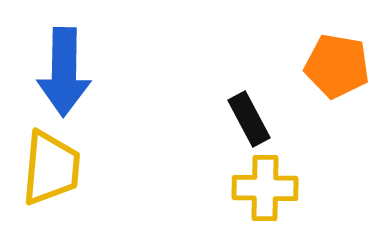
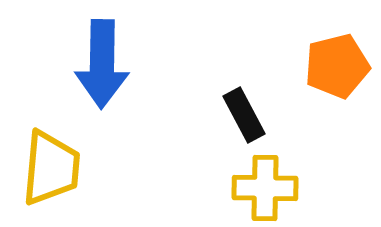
orange pentagon: rotated 24 degrees counterclockwise
blue arrow: moved 38 px right, 8 px up
black rectangle: moved 5 px left, 4 px up
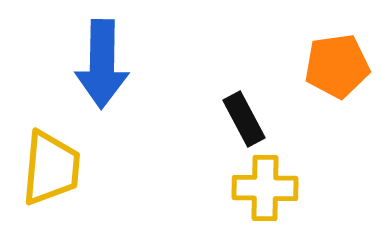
orange pentagon: rotated 6 degrees clockwise
black rectangle: moved 4 px down
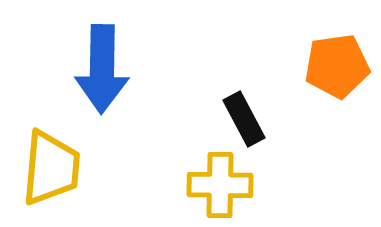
blue arrow: moved 5 px down
yellow cross: moved 45 px left, 3 px up
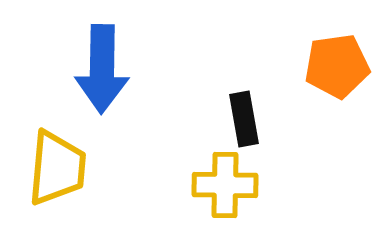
black rectangle: rotated 18 degrees clockwise
yellow trapezoid: moved 6 px right
yellow cross: moved 5 px right
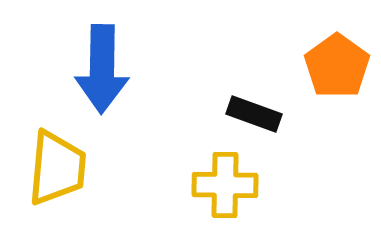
orange pentagon: rotated 28 degrees counterclockwise
black rectangle: moved 10 px right, 5 px up; rotated 60 degrees counterclockwise
